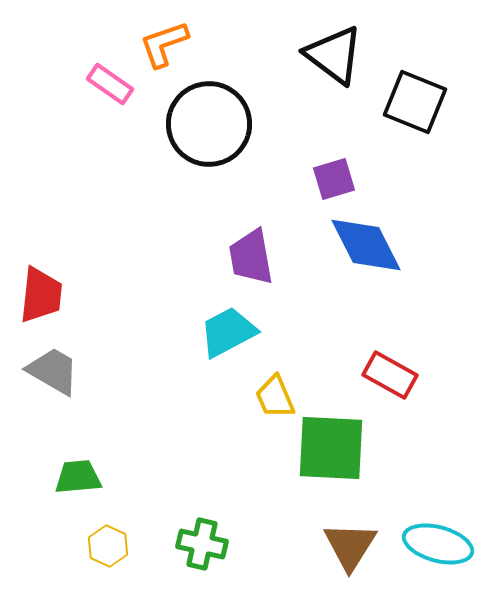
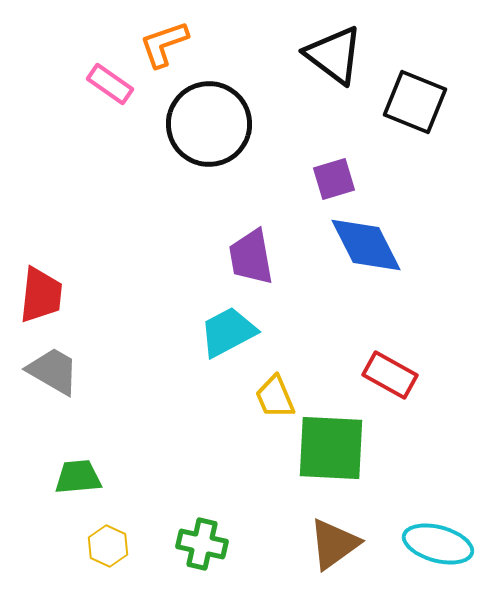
brown triangle: moved 16 px left, 2 px up; rotated 22 degrees clockwise
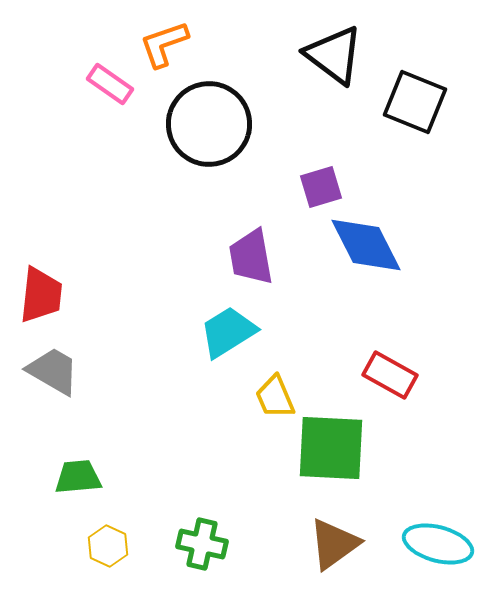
purple square: moved 13 px left, 8 px down
cyan trapezoid: rotated 4 degrees counterclockwise
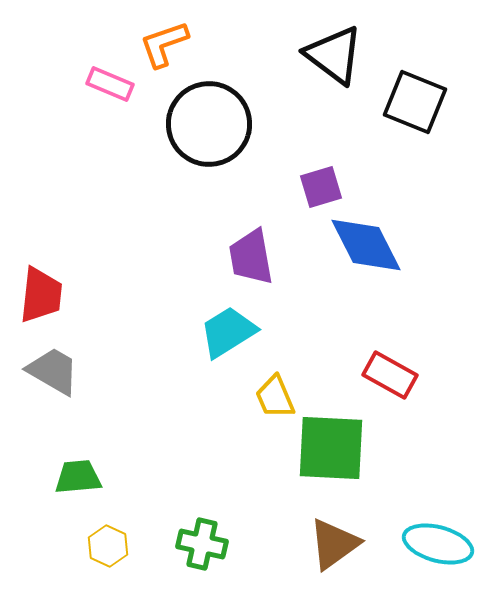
pink rectangle: rotated 12 degrees counterclockwise
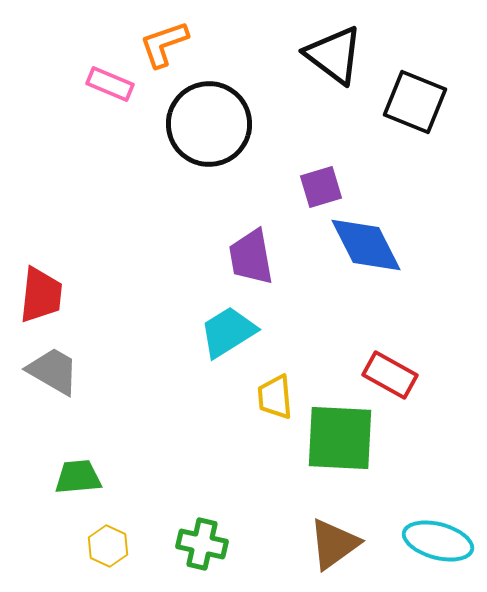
yellow trapezoid: rotated 18 degrees clockwise
green square: moved 9 px right, 10 px up
cyan ellipse: moved 3 px up
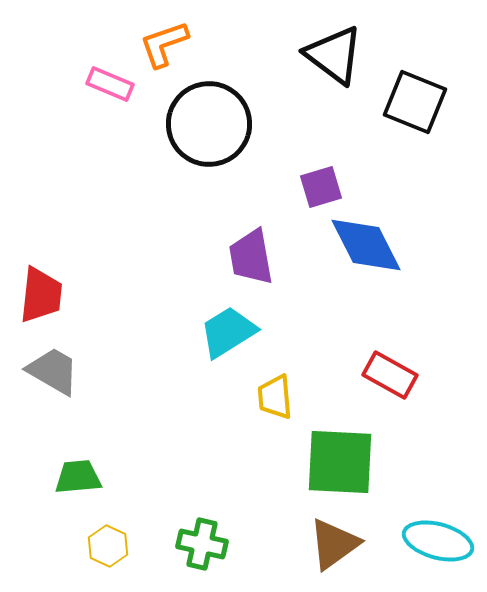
green square: moved 24 px down
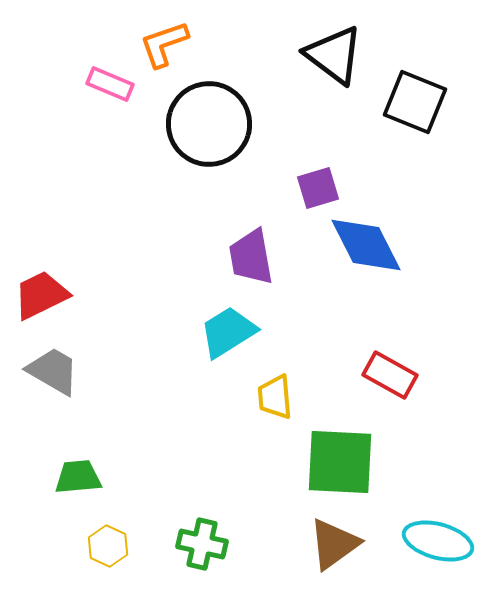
purple square: moved 3 px left, 1 px down
red trapezoid: rotated 122 degrees counterclockwise
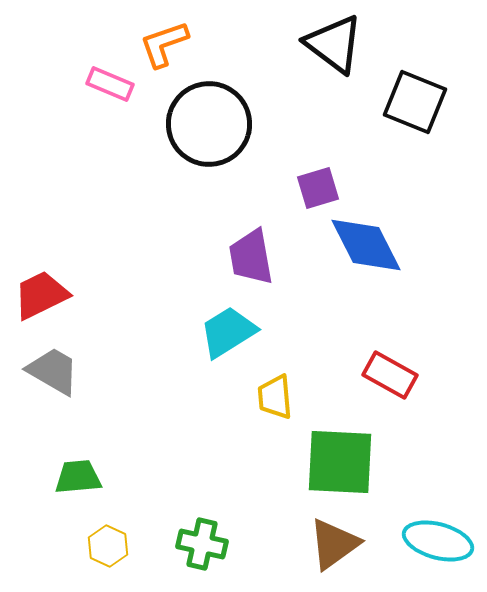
black triangle: moved 11 px up
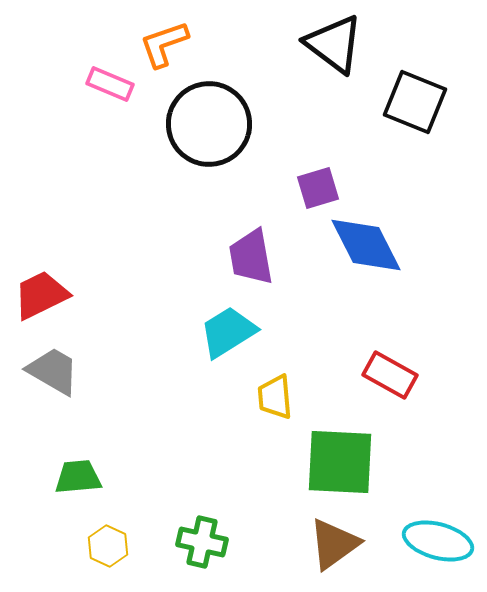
green cross: moved 2 px up
